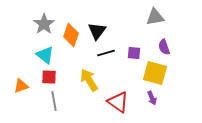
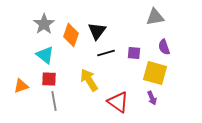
red square: moved 2 px down
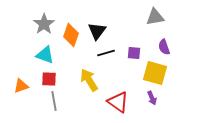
cyan triangle: rotated 18 degrees counterclockwise
